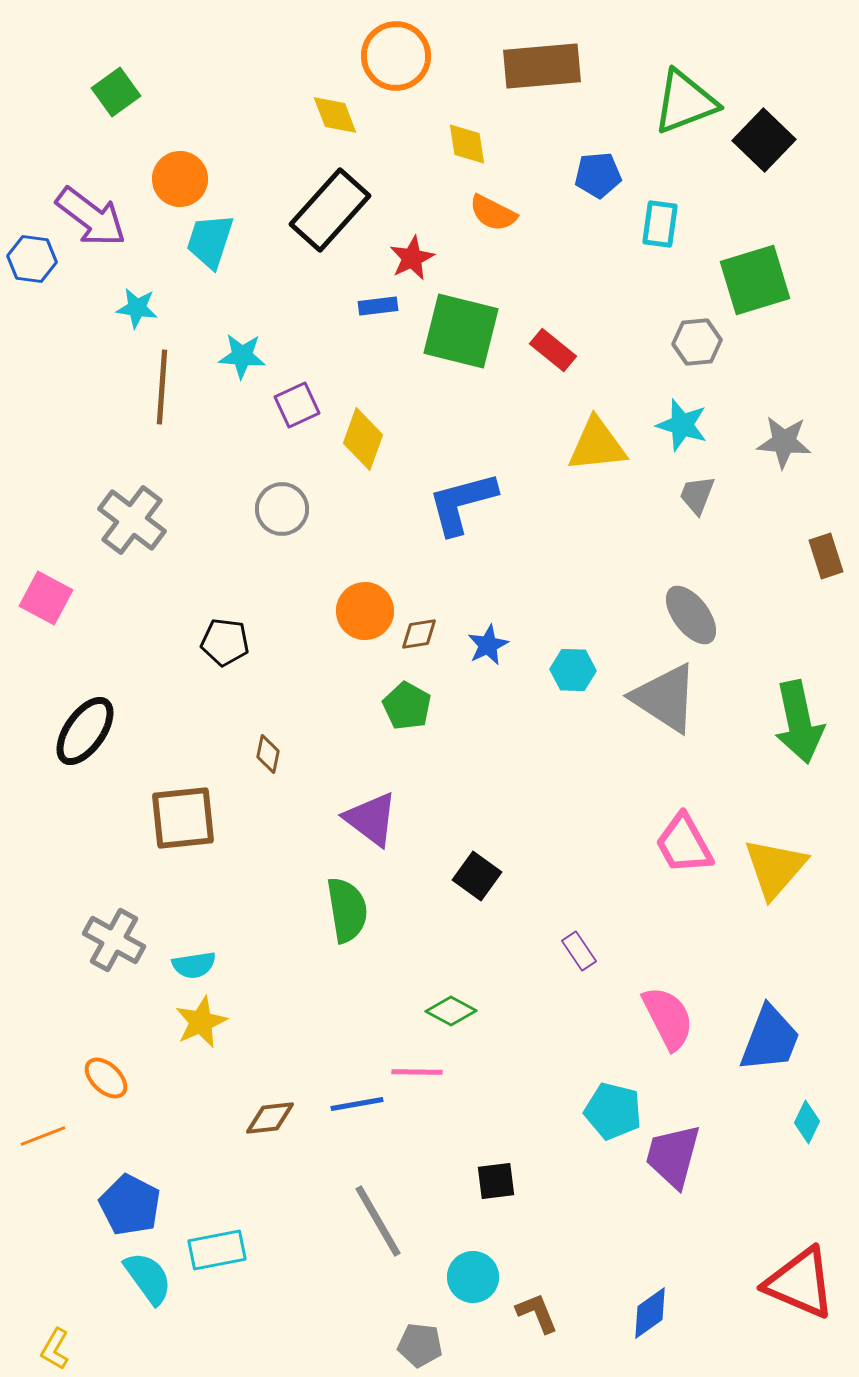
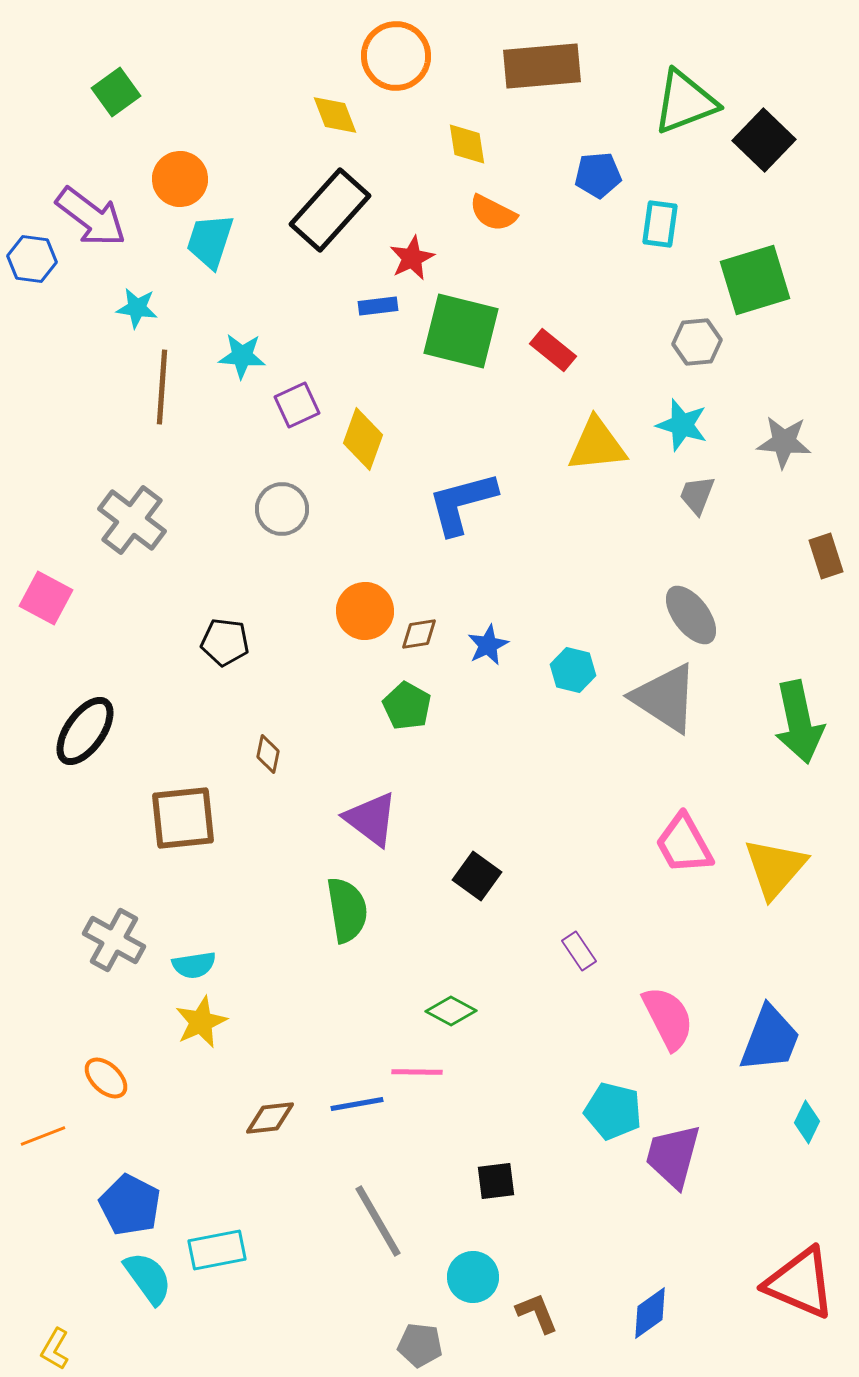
cyan hexagon at (573, 670): rotated 12 degrees clockwise
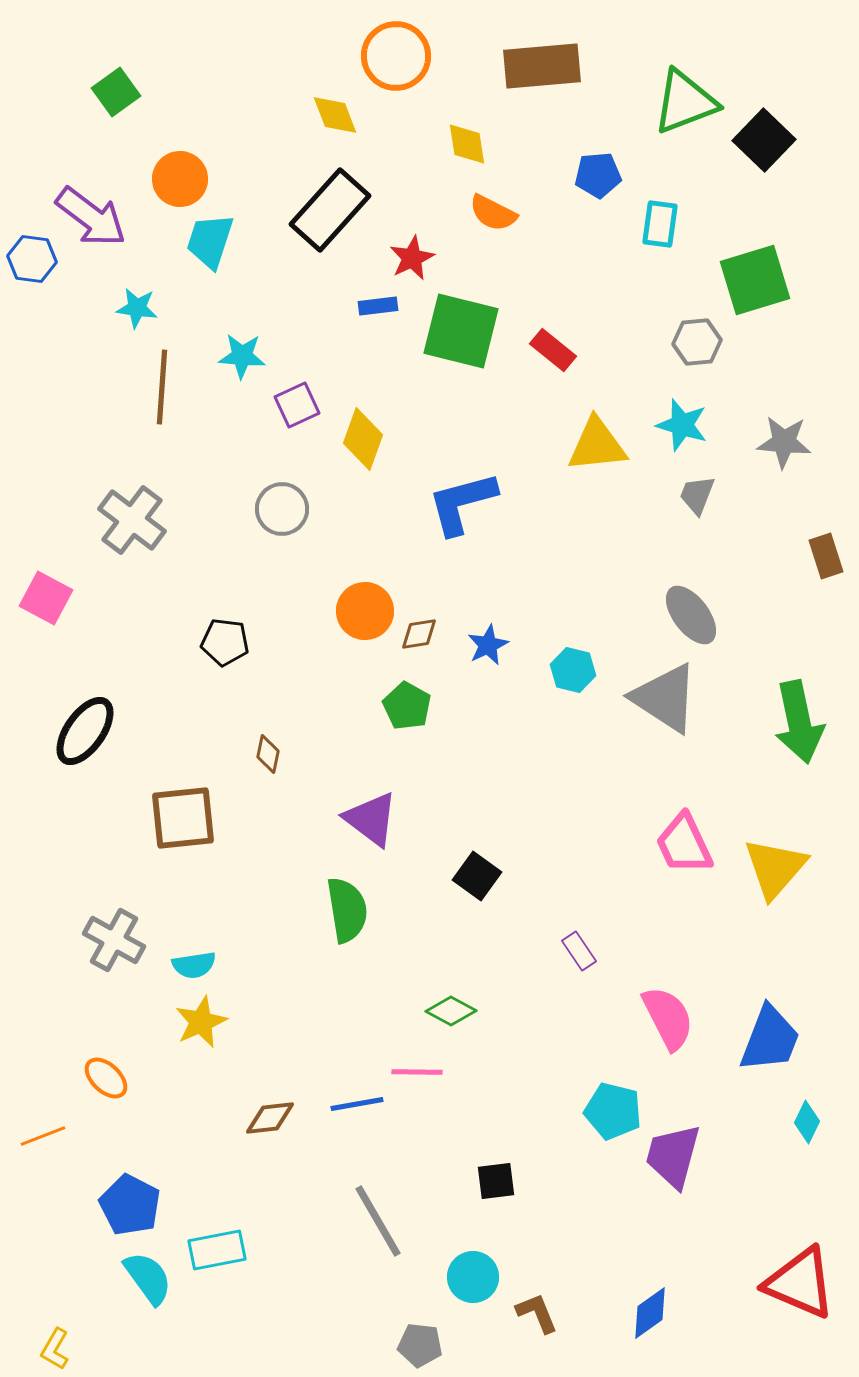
pink trapezoid at (684, 844): rotated 4 degrees clockwise
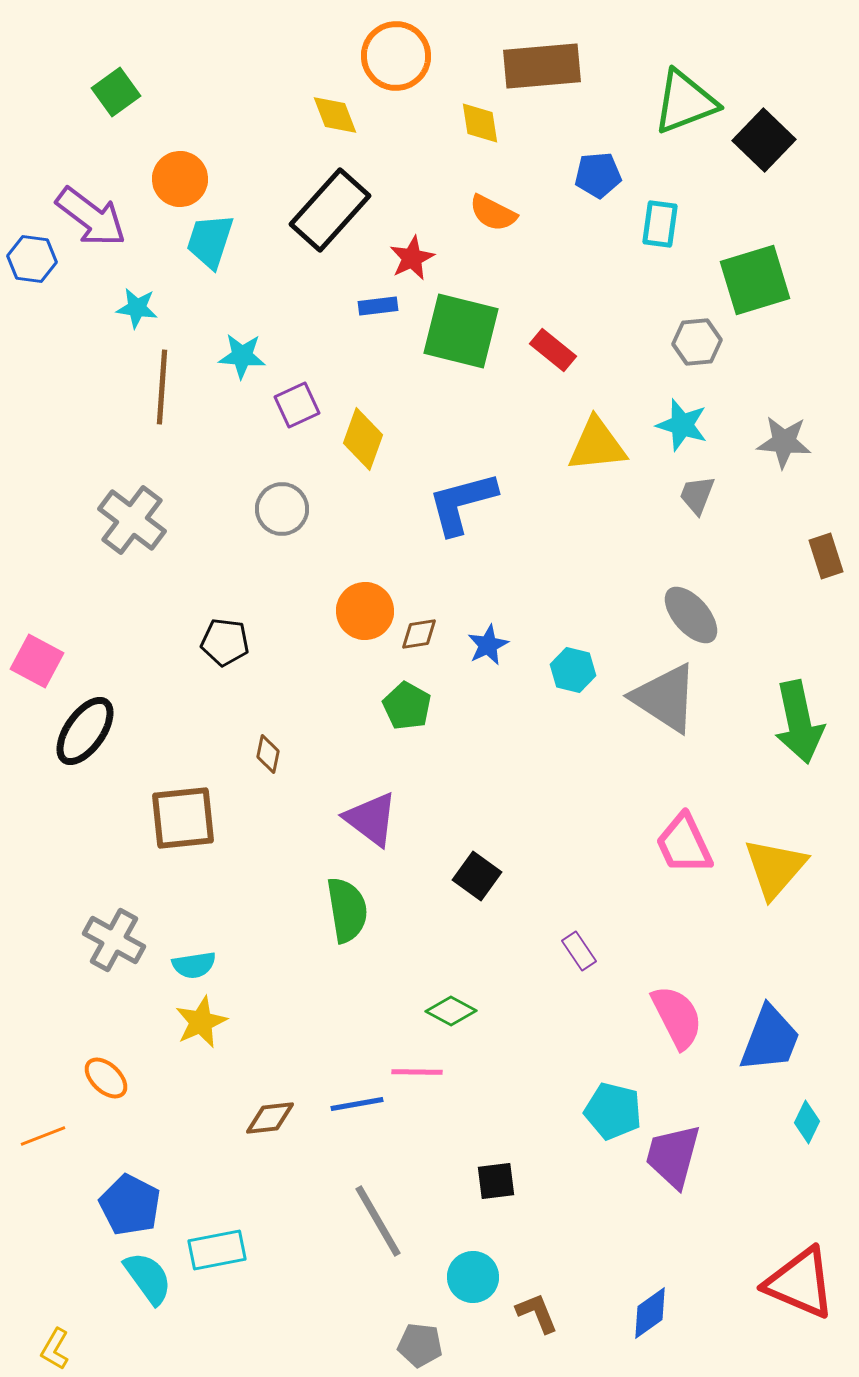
yellow diamond at (467, 144): moved 13 px right, 21 px up
pink square at (46, 598): moved 9 px left, 63 px down
gray ellipse at (691, 615): rotated 4 degrees counterclockwise
pink semicircle at (668, 1018): moved 9 px right, 1 px up
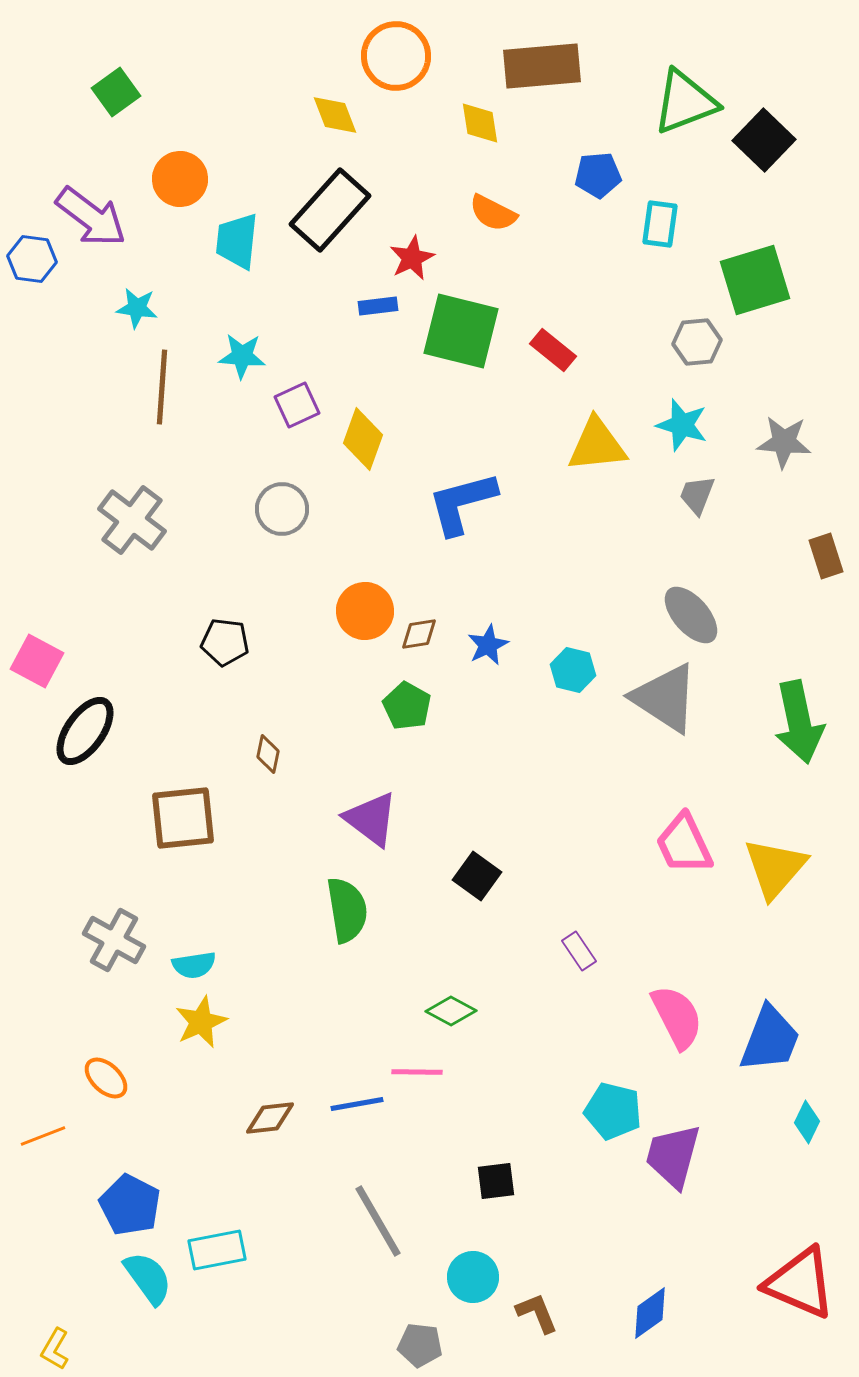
cyan trapezoid at (210, 241): moved 27 px right; rotated 12 degrees counterclockwise
